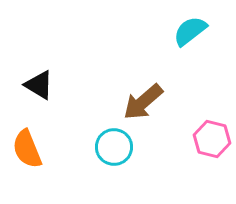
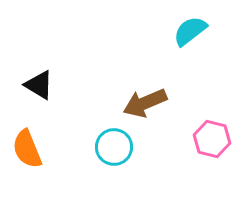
brown arrow: moved 2 px right, 1 px down; rotated 18 degrees clockwise
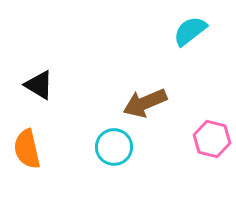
orange semicircle: rotated 9 degrees clockwise
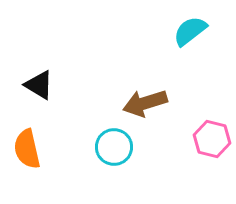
brown arrow: rotated 6 degrees clockwise
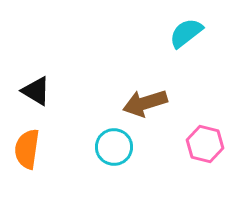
cyan semicircle: moved 4 px left, 2 px down
black triangle: moved 3 px left, 6 px down
pink hexagon: moved 7 px left, 5 px down
orange semicircle: rotated 21 degrees clockwise
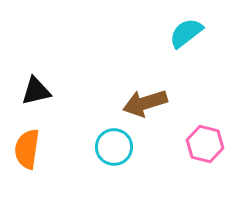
black triangle: rotated 44 degrees counterclockwise
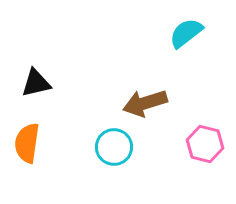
black triangle: moved 8 px up
orange semicircle: moved 6 px up
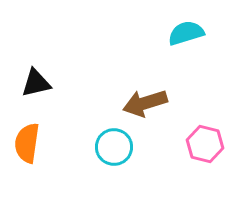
cyan semicircle: rotated 21 degrees clockwise
